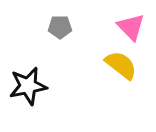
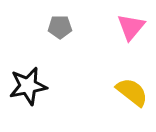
pink triangle: rotated 24 degrees clockwise
yellow semicircle: moved 11 px right, 27 px down
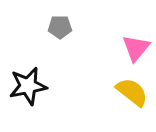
pink triangle: moved 5 px right, 21 px down
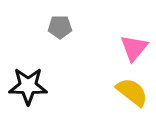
pink triangle: moved 2 px left
black star: rotated 12 degrees clockwise
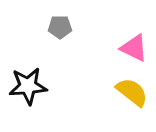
pink triangle: rotated 44 degrees counterclockwise
black star: rotated 6 degrees counterclockwise
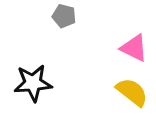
gray pentagon: moved 4 px right, 11 px up; rotated 15 degrees clockwise
black star: moved 5 px right, 3 px up
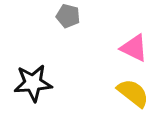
gray pentagon: moved 4 px right
yellow semicircle: moved 1 px right, 1 px down
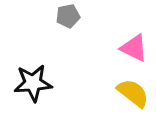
gray pentagon: rotated 25 degrees counterclockwise
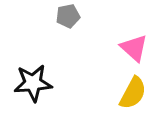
pink triangle: rotated 16 degrees clockwise
yellow semicircle: rotated 80 degrees clockwise
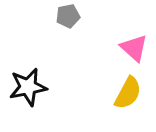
black star: moved 5 px left, 4 px down; rotated 6 degrees counterclockwise
yellow semicircle: moved 5 px left
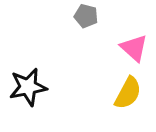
gray pentagon: moved 18 px right; rotated 25 degrees clockwise
